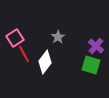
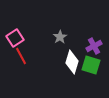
gray star: moved 2 px right
purple cross: moved 2 px left; rotated 21 degrees clockwise
red line: moved 3 px left, 2 px down
white diamond: moved 27 px right; rotated 20 degrees counterclockwise
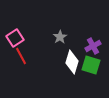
purple cross: moved 1 px left
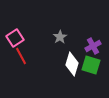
white diamond: moved 2 px down
